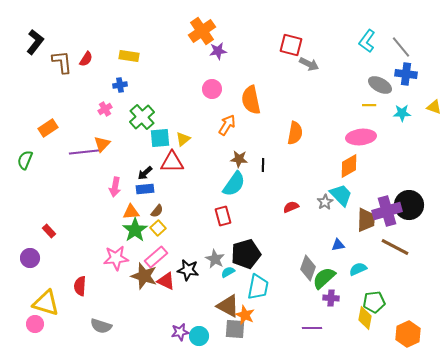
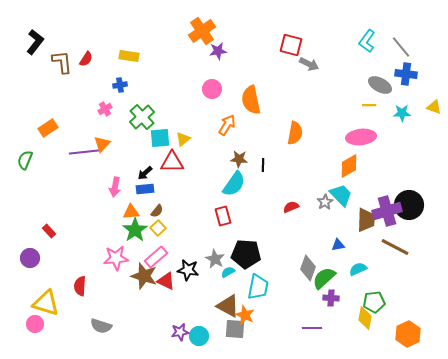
black pentagon at (246, 254): rotated 20 degrees clockwise
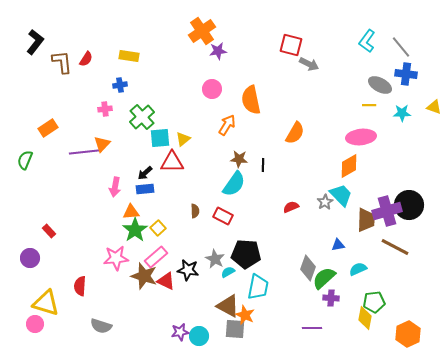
pink cross at (105, 109): rotated 24 degrees clockwise
orange semicircle at (295, 133): rotated 20 degrees clockwise
brown semicircle at (157, 211): moved 38 px right; rotated 40 degrees counterclockwise
red rectangle at (223, 216): rotated 48 degrees counterclockwise
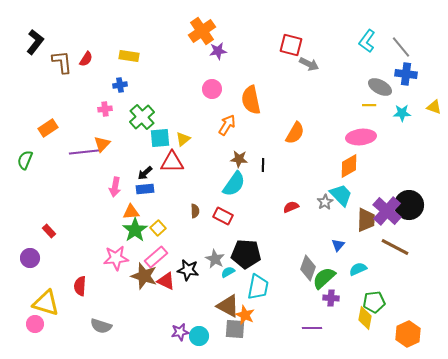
gray ellipse at (380, 85): moved 2 px down
purple cross at (387, 211): rotated 32 degrees counterclockwise
blue triangle at (338, 245): rotated 40 degrees counterclockwise
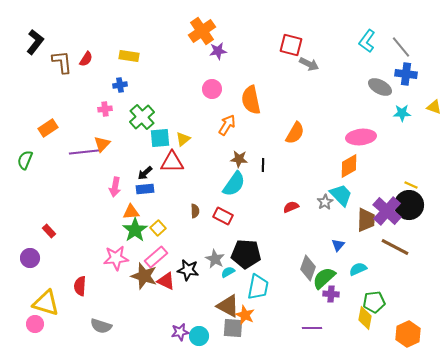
yellow line at (369, 105): moved 42 px right, 80 px down; rotated 24 degrees clockwise
purple cross at (331, 298): moved 4 px up
gray square at (235, 329): moved 2 px left, 1 px up
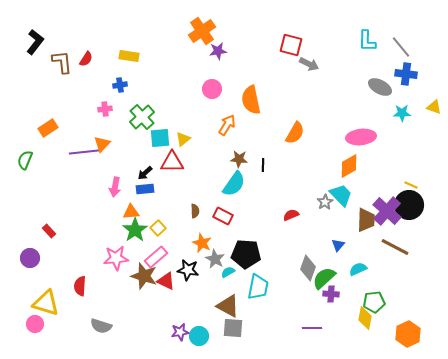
cyan L-shape at (367, 41): rotated 35 degrees counterclockwise
red semicircle at (291, 207): moved 8 px down
orange star at (245, 315): moved 43 px left, 72 px up
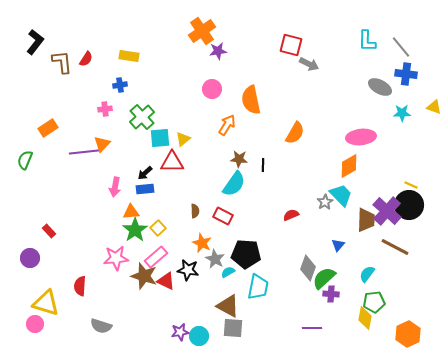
cyan semicircle at (358, 269): moved 9 px right, 5 px down; rotated 30 degrees counterclockwise
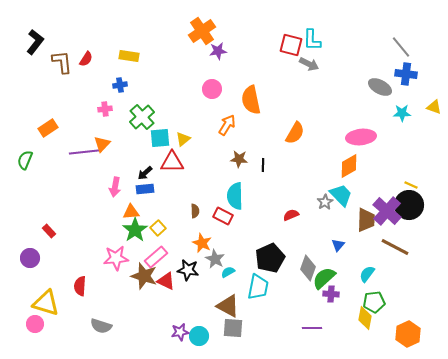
cyan L-shape at (367, 41): moved 55 px left, 1 px up
cyan semicircle at (234, 184): moved 1 px right, 12 px down; rotated 144 degrees clockwise
black pentagon at (246, 254): moved 24 px right, 4 px down; rotated 28 degrees counterclockwise
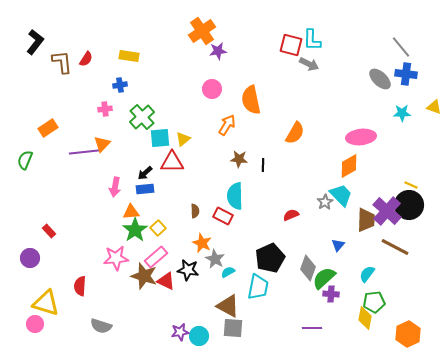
gray ellipse at (380, 87): moved 8 px up; rotated 15 degrees clockwise
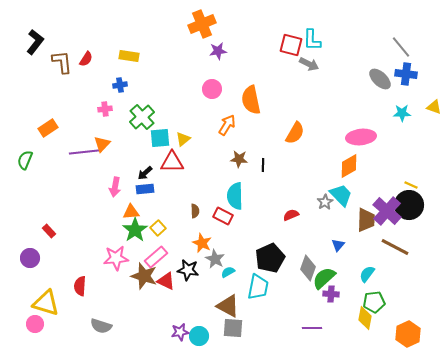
orange cross at (202, 31): moved 7 px up; rotated 12 degrees clockwise
